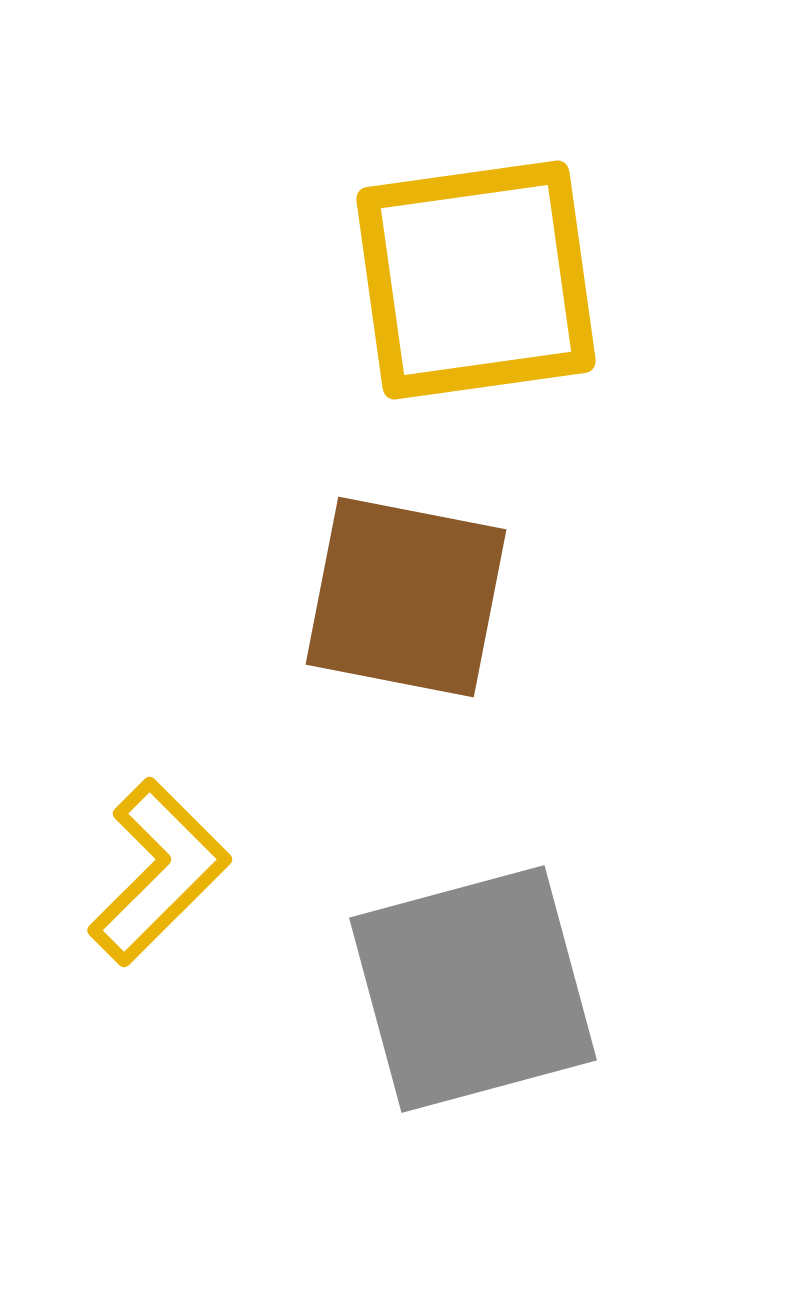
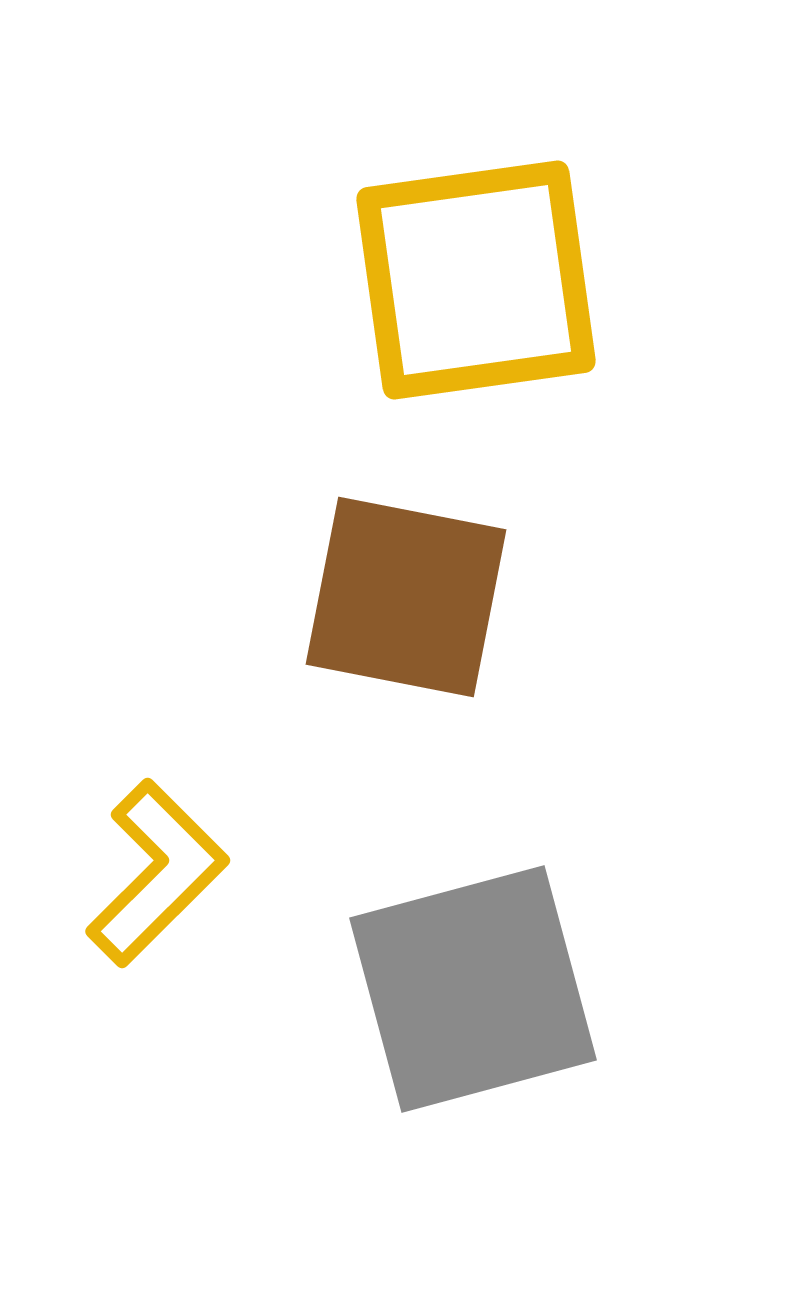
yellow L-shape: moved 2 px left, 1 px down
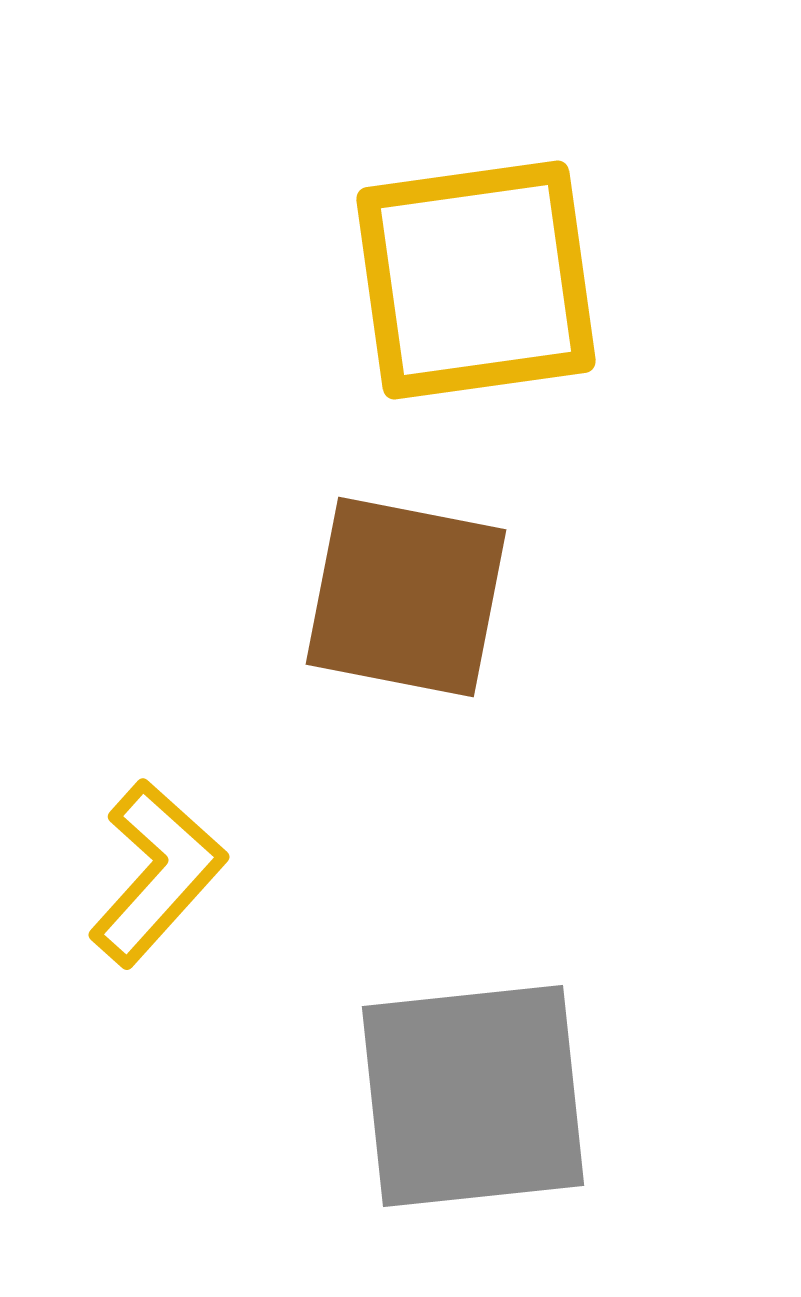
yellow L-shape: rotated 3 degrees counterclockwise
gray square: moved 107 px down; rotated 9 degrees clockwise
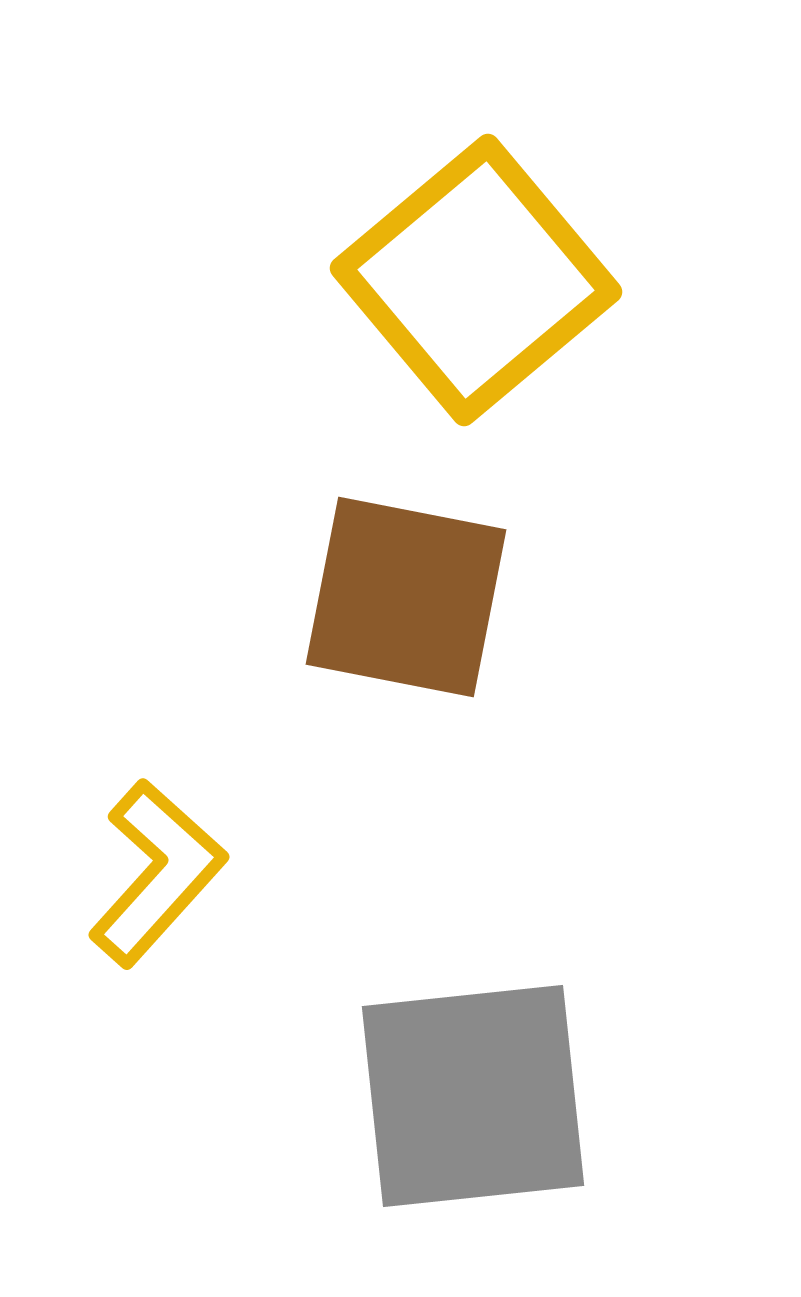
yellow square: rotated 32 degrees counterclockwise
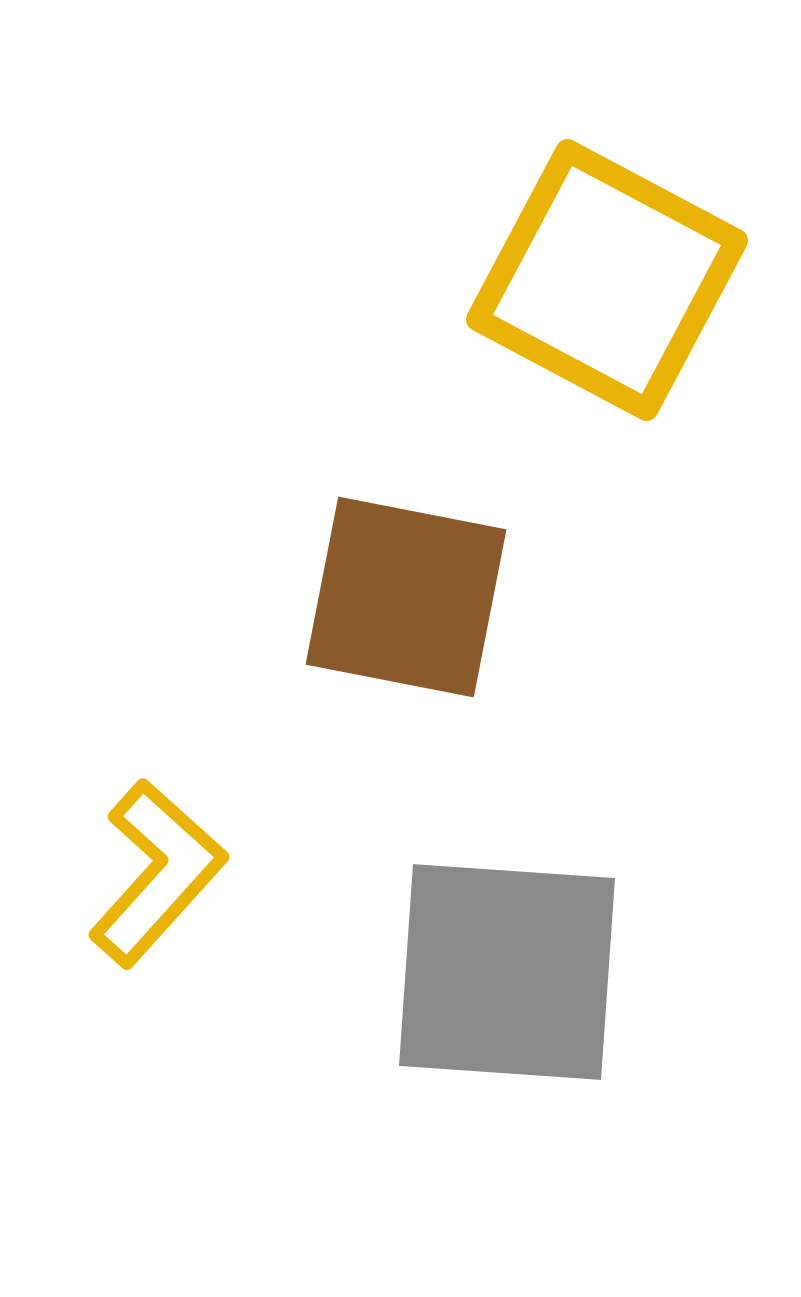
yellow square: moved 131 px right; rotated 22 degrees counterclockwise
gray square: moved 34 px right, 124 px up; rotated 10 degrees clockwise
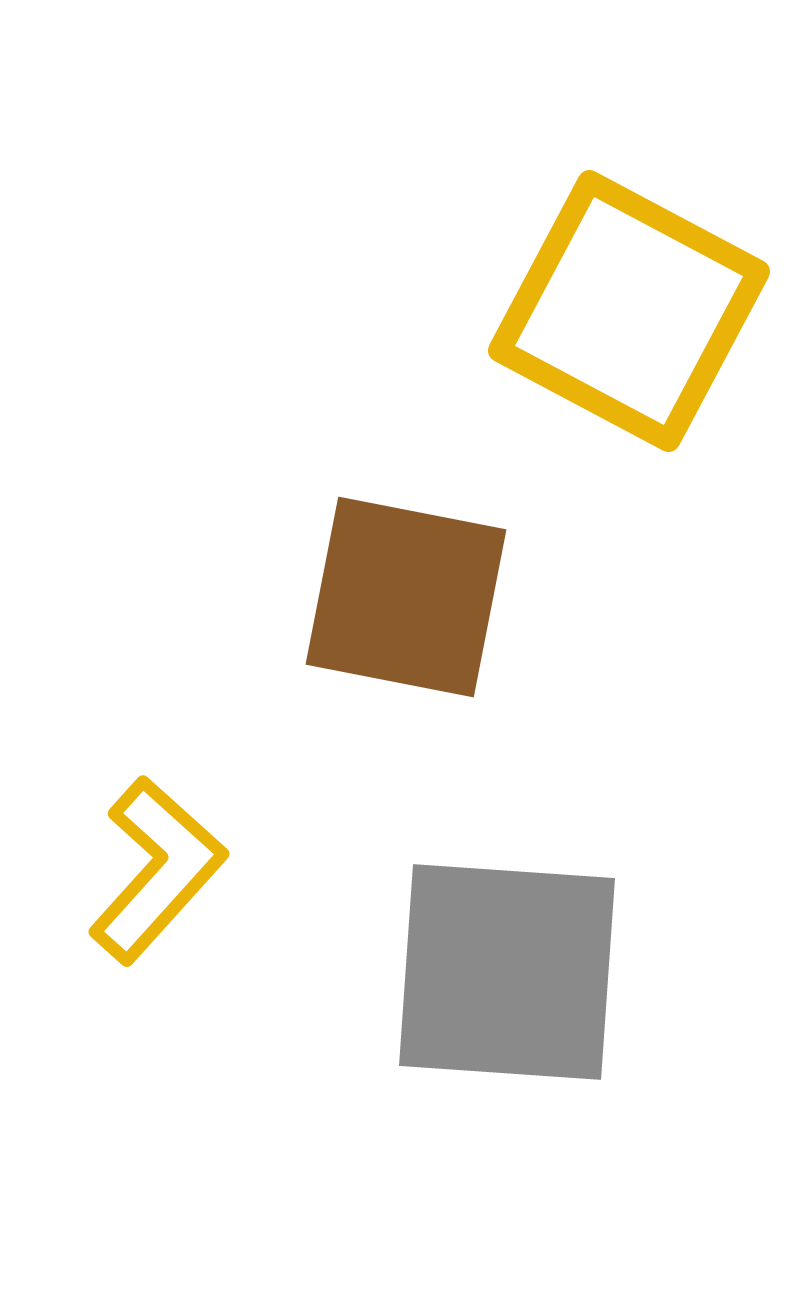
yellow square: moved 22 px right, 31 px down
yellow L-shape: moved 3 px up
